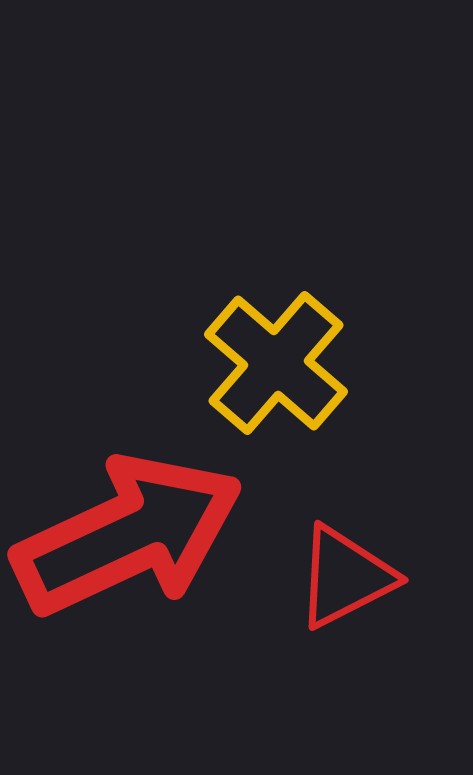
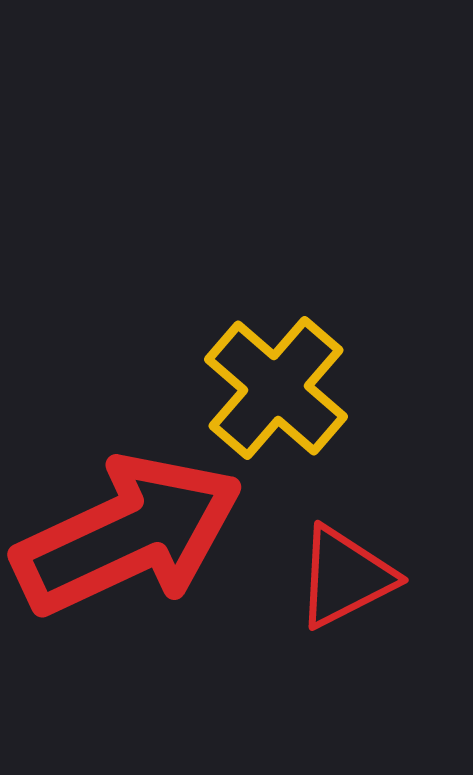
yellow cross: moved 25 px down
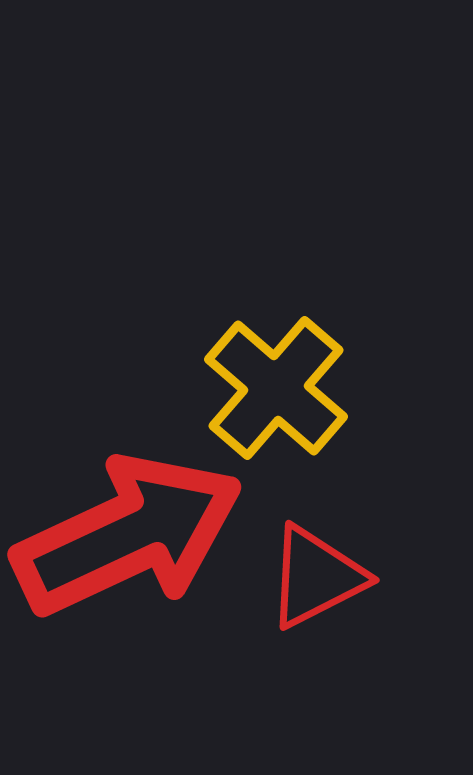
red triangle: moved 29 px left
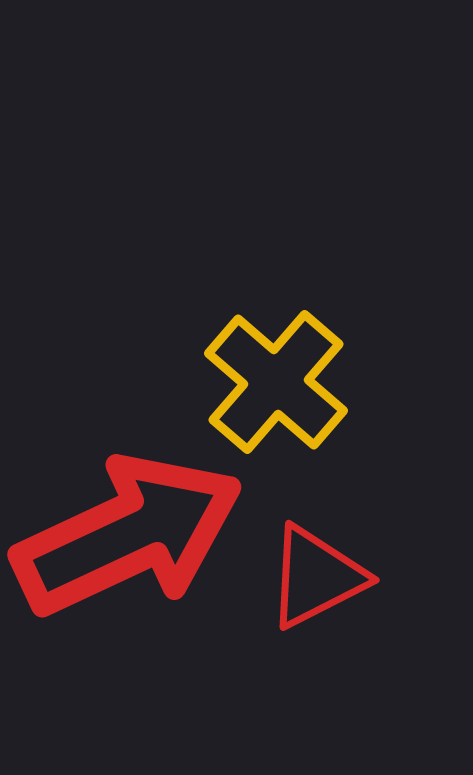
yellow cross: moved 6 px up
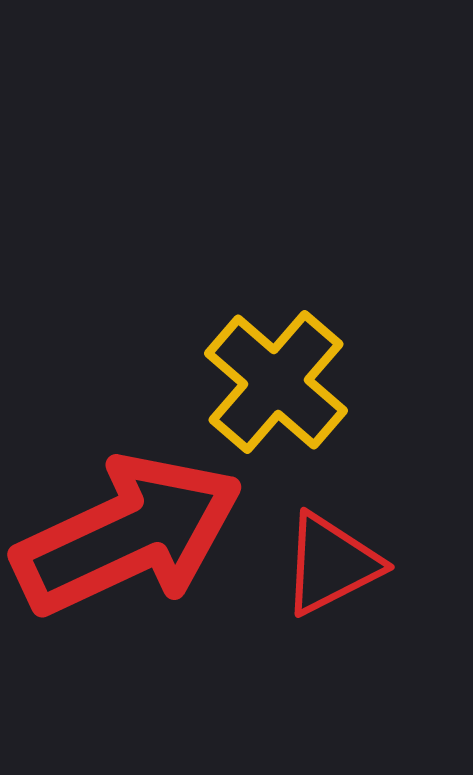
red triangle: moved 15 px right, 13 px up
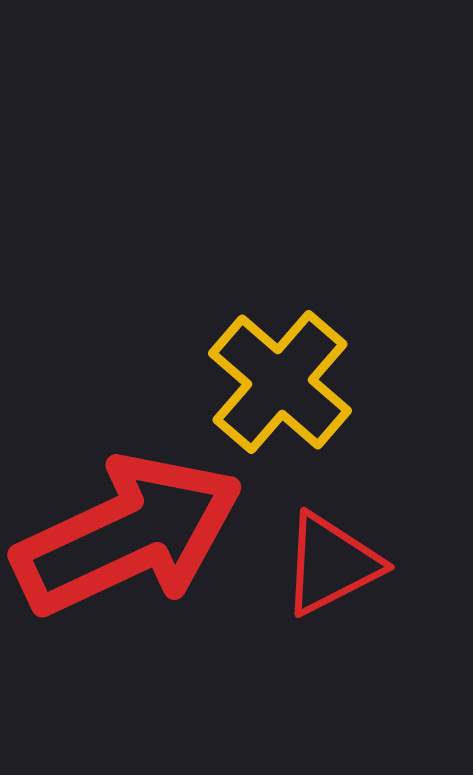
yellow cross: moved 4 px right
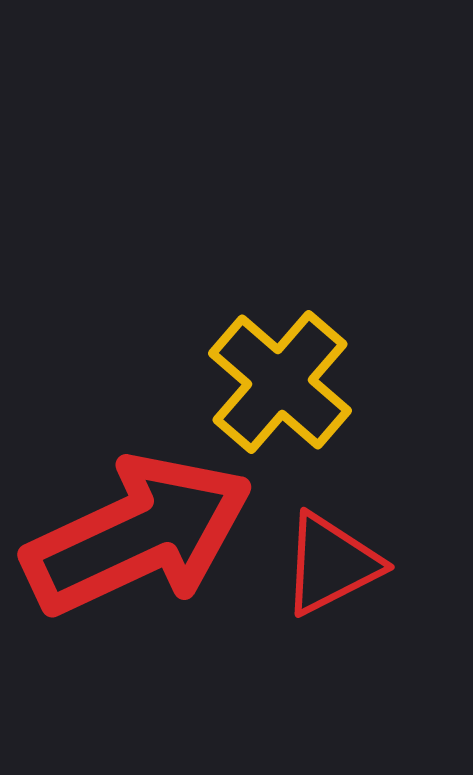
red arrow: moved 10 px right
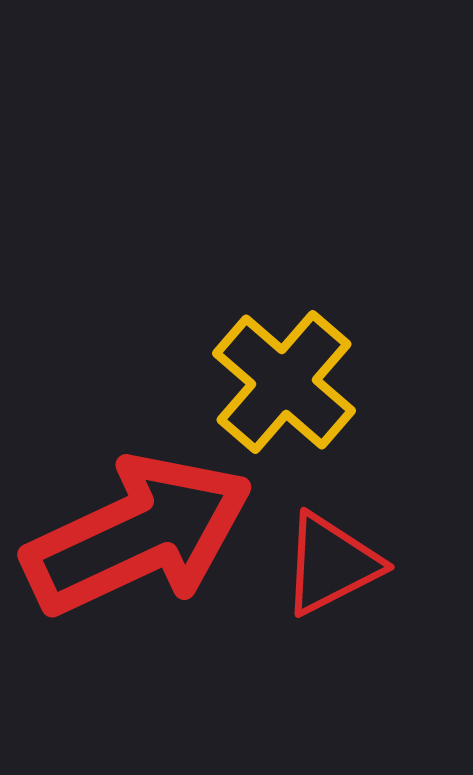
yellow cross: moved 4 px right
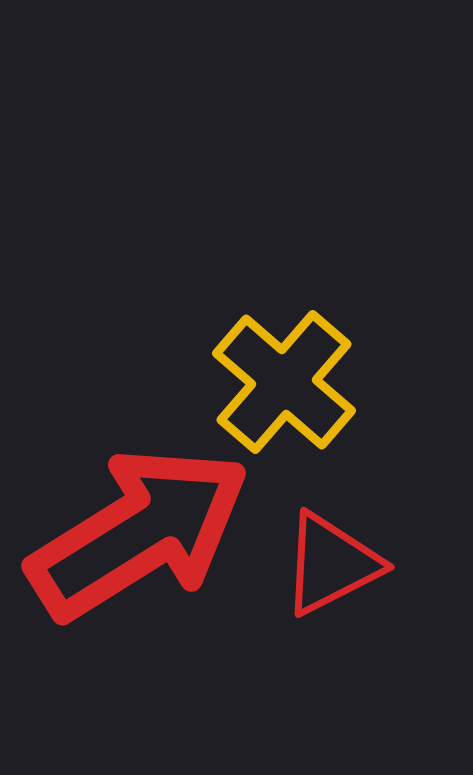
red arrow: moved 1 px right, 2 px up; rotated 7 degrees counterclockwise
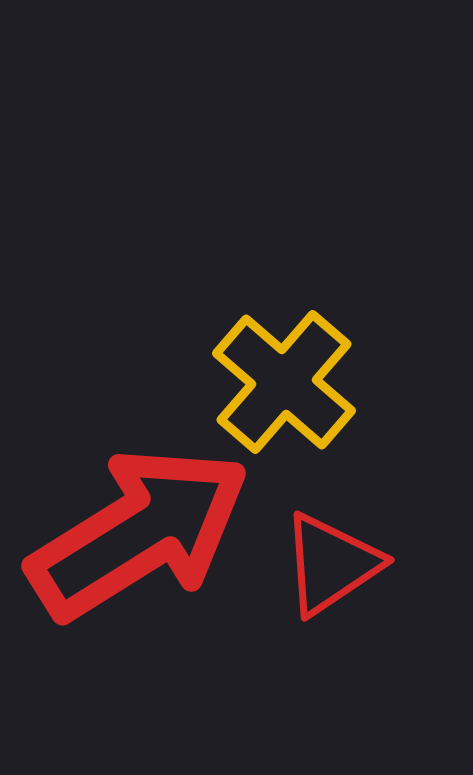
red triangle: rotated 7 degrees counterclockwise
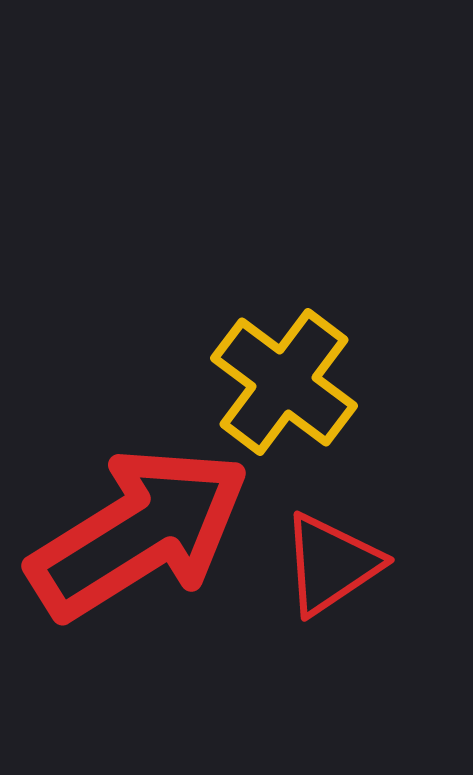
yellow cross: rotated 4 degrees counterclockwise
